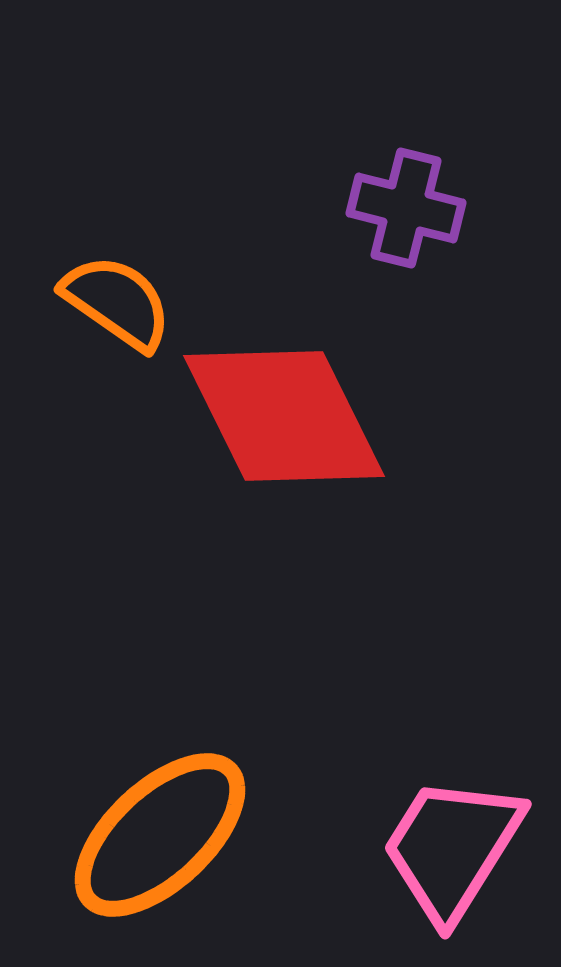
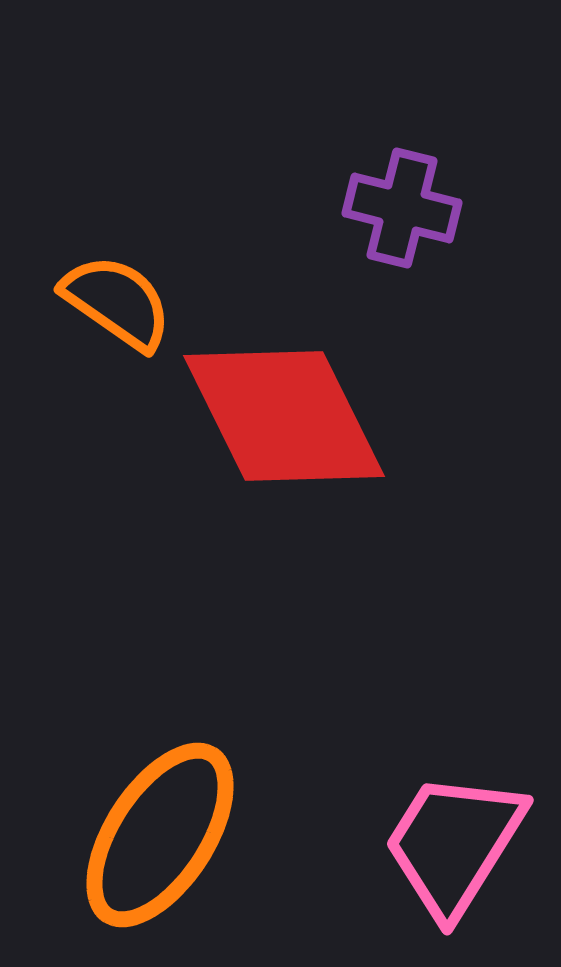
purple cross: moved 4 px left
orange ellipse: rotated 14 degrees counterclockwise
pink trapezoid: moved 2 px right, 4 px up
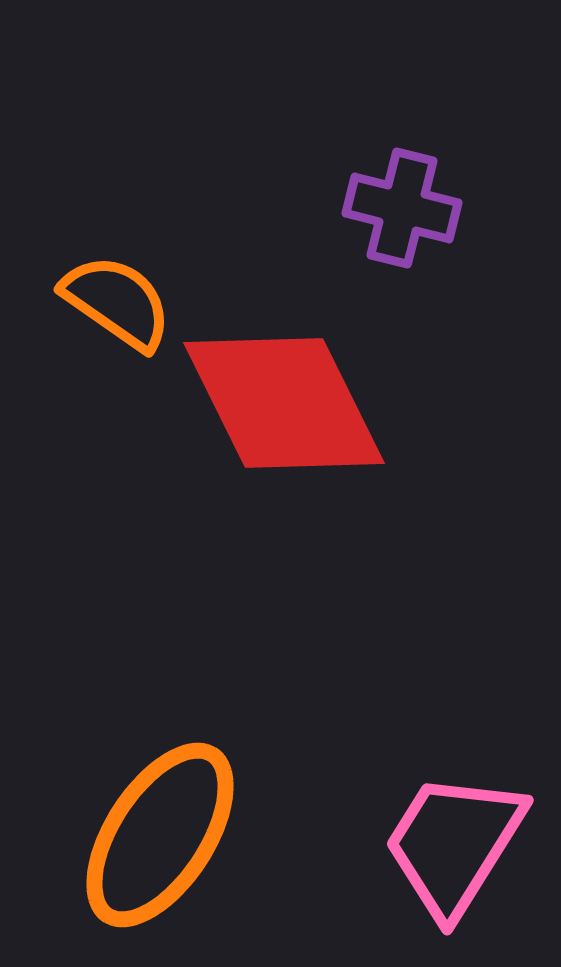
red diamond: moved 13 px up
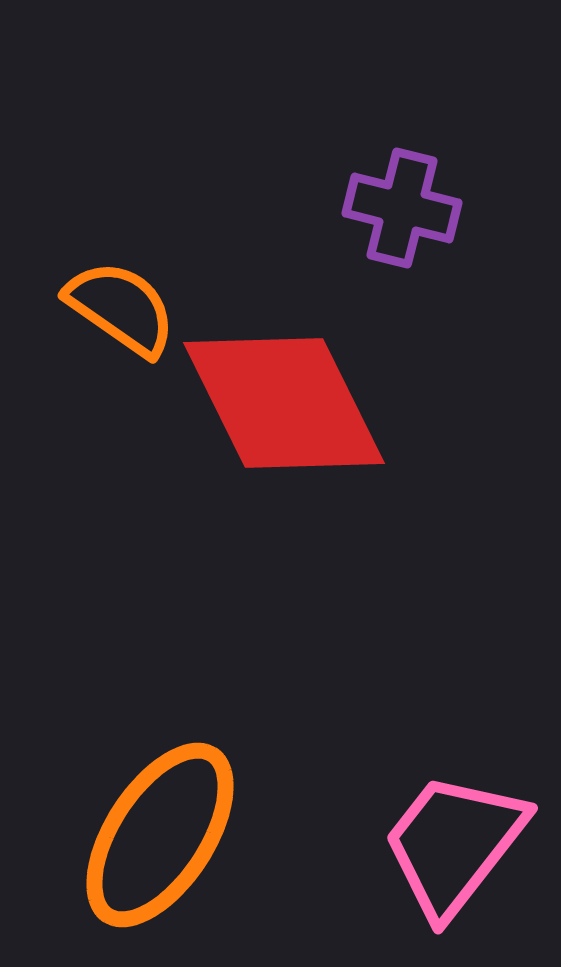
orange semicircle: moved 4 px right, 6 px down
pink trapezoid: rotated 6 degrees clockwise
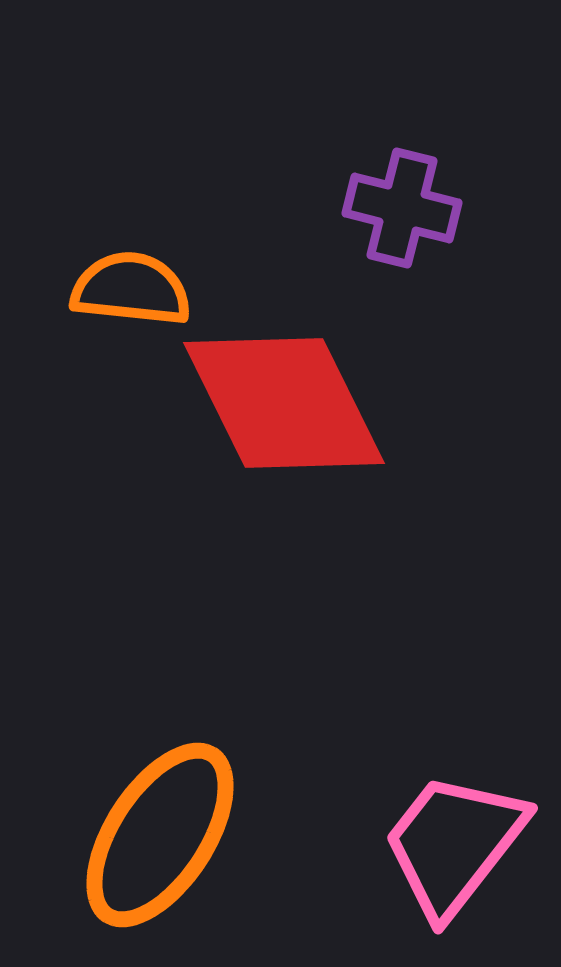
orange semicircle: moved 10 px right, 19 px up; rotated 29 degrees counterclockwise
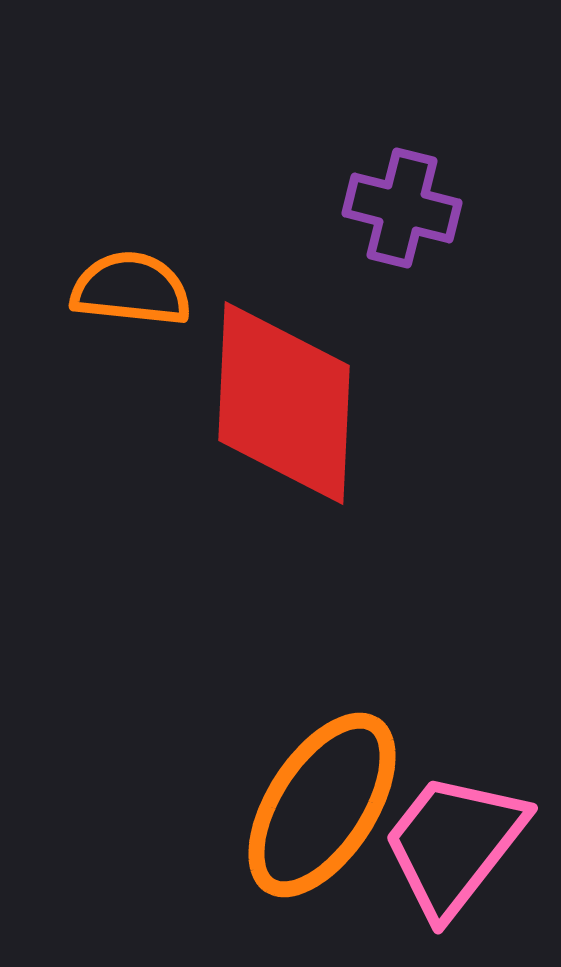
red diamond: rotated 29 degrees clockwise
orange ellipse: moved 162 px right, 30 px up
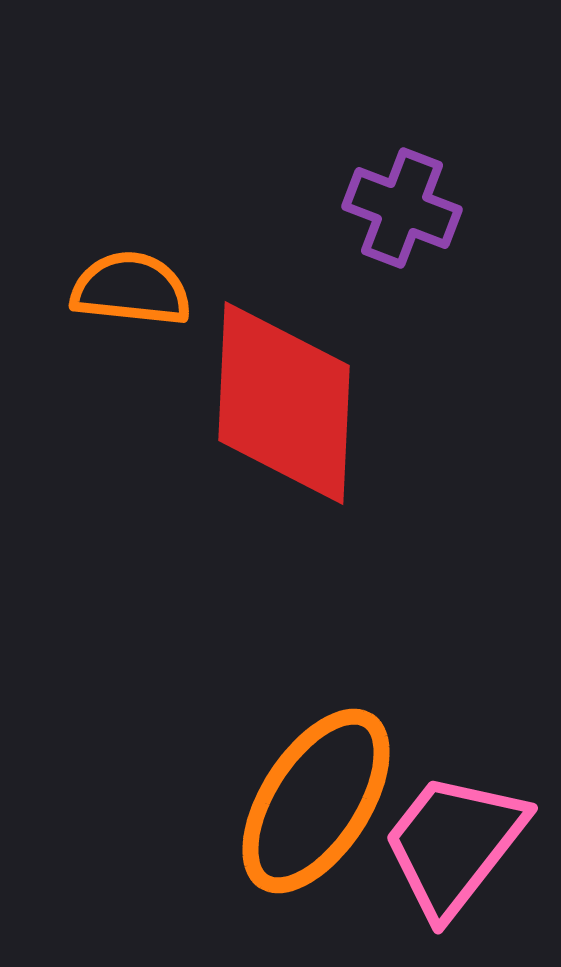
purple cross: rotated 7 degrees clockwise
orange ellipse: moved 6 px left, 4 px up
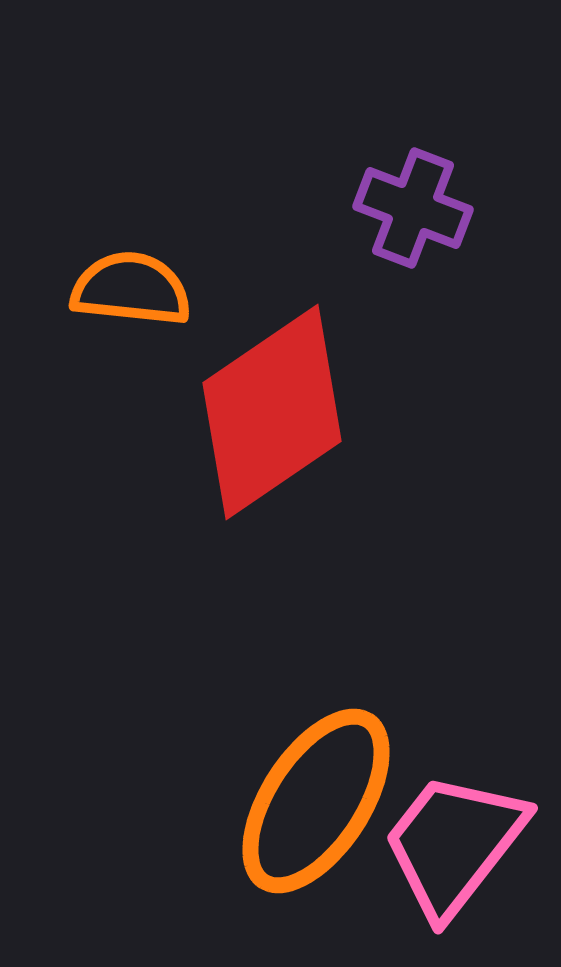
purple cross: moved 11 px right
red diamond: moved 12 px left, 9 px down; rotated 53 degrees clockwise
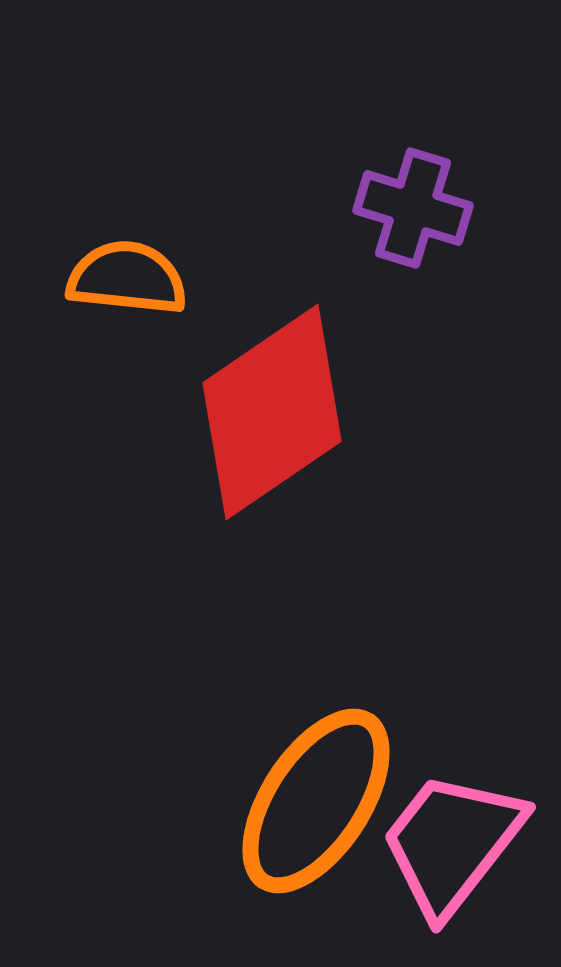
purple cross: rotated 4 degrees counterclockwise
orange semicircle: moved 4 px left, 11 px up
pink trapezoid: moved 2 px left, 1 px up
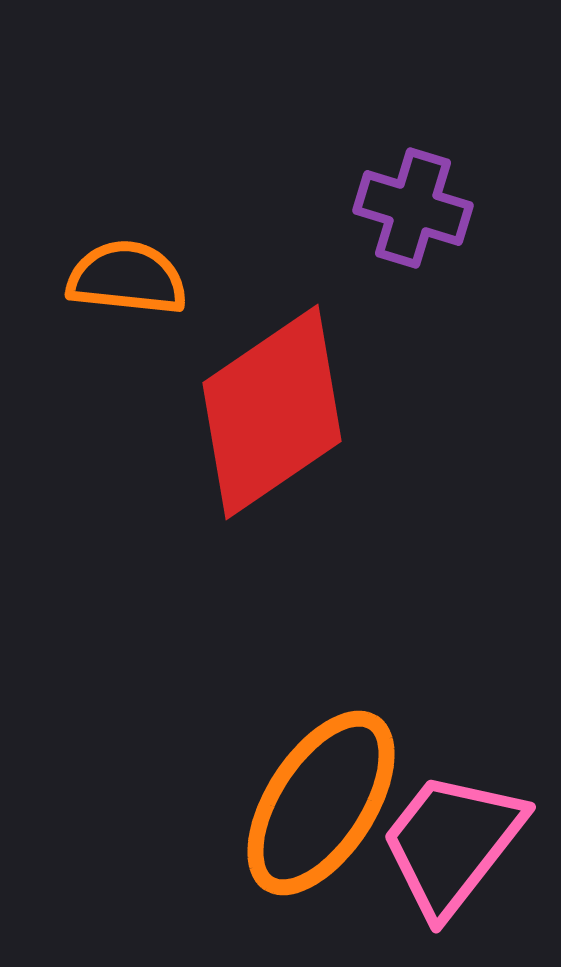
orange ellipse: moved 5 px right, 2 px down
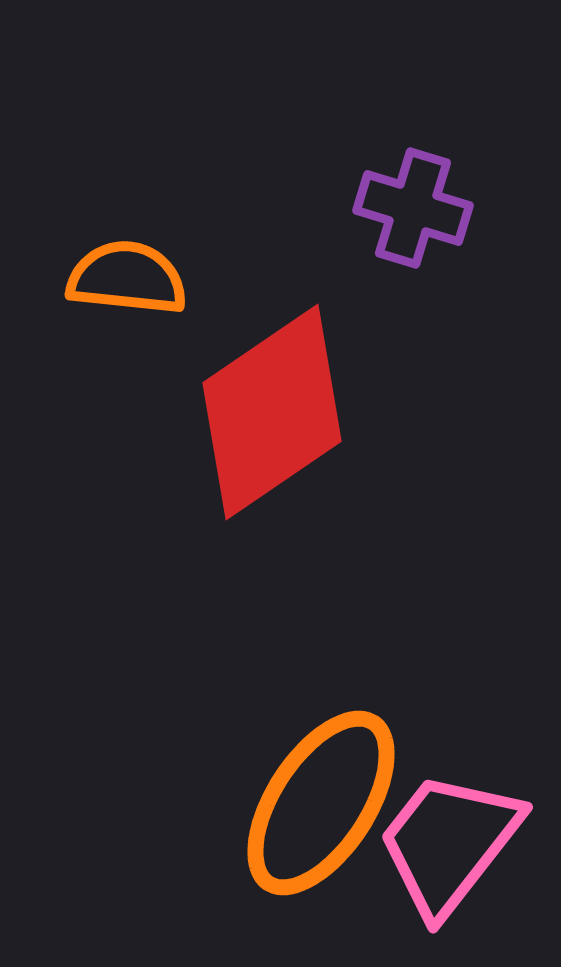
pink trapezoid: moved 3 px left
